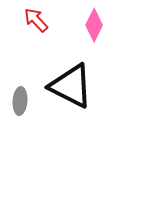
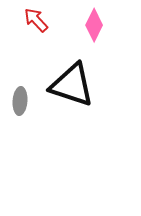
black triangle: moved 1 px right, 1 px up; rotated 9 degrees counterclockwise
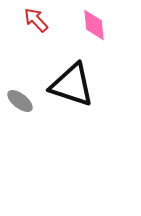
pink diamond: rotated 32 degrees counterclockwise
gray ellipse: rotated 56 degrees counterclockwise
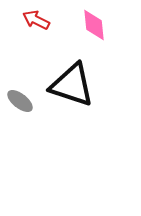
red arrow: rotated 20 degrees counterclockwise
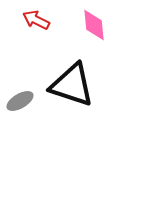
gray ellipse: rotated 68 degrees counterclockwise
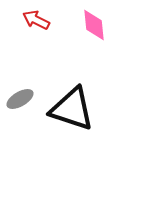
black triangle: moved 24 px down
gray ellipse: moved 2 px up
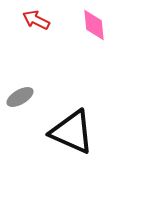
gray ellipse: moved 2 px up
black triangle: moved 23 px down; rotated 6 degrees clockwise
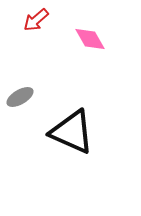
red arrow: rotated 68 degrees counterclockwise
pink diamond: moved 4 px left, 14 px down; rotated 24 degrees counterclockwise
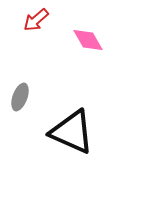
pink diamond: moved 2 px left, 1 px down
gray ellipse: rotated 40 degrees counterclockwise
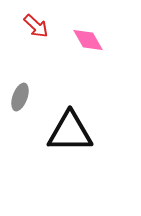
red arrow: moved 6 px down; rotated 96 degrees counterclockwise
black triangle: moved 2 px left; rotated 24 degrees counterclockwise
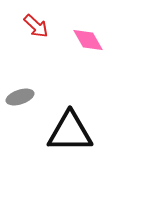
gray ellipse: rotated 52 degrees clockwise
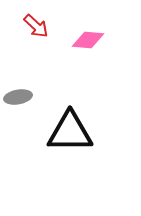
pink diamond: rotated 56 degrees counterclockwise
gray ellipse: moved 2 px left; rotated 8 degrees clockwise
